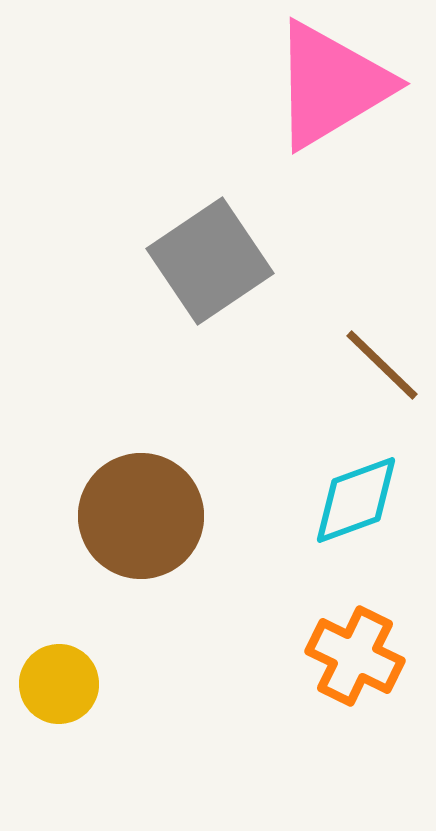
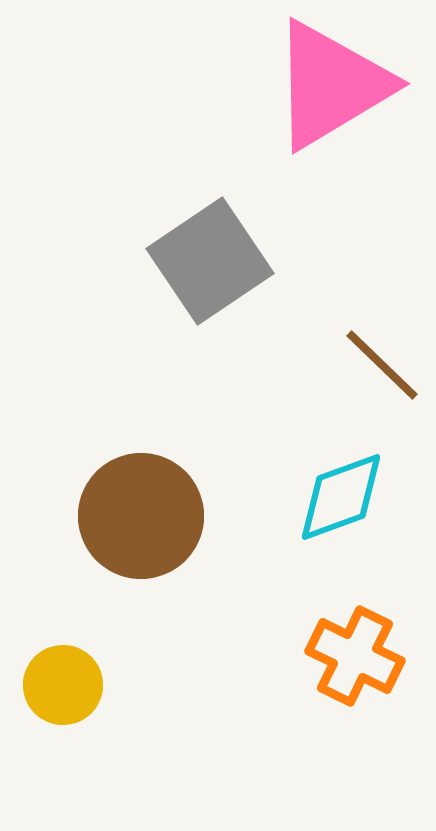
cyan diamond: moved 15 px left, 3 px up
yellow circle: moved 4 px right, 1 px down
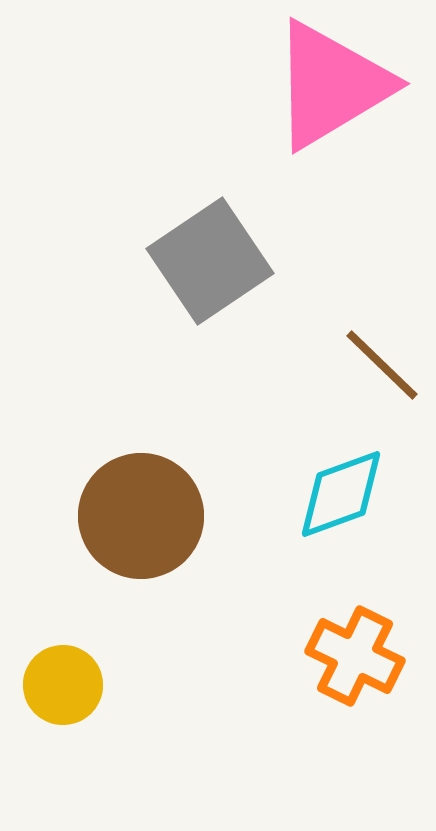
cyan diamond: moved 3 px up
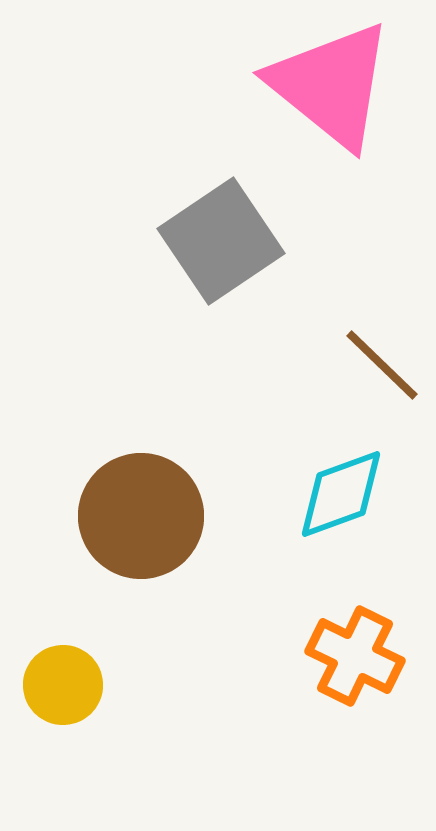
pink triangle: rotated 50 degrees counterclockwise
gray square: moved 11 px right, 20 px up
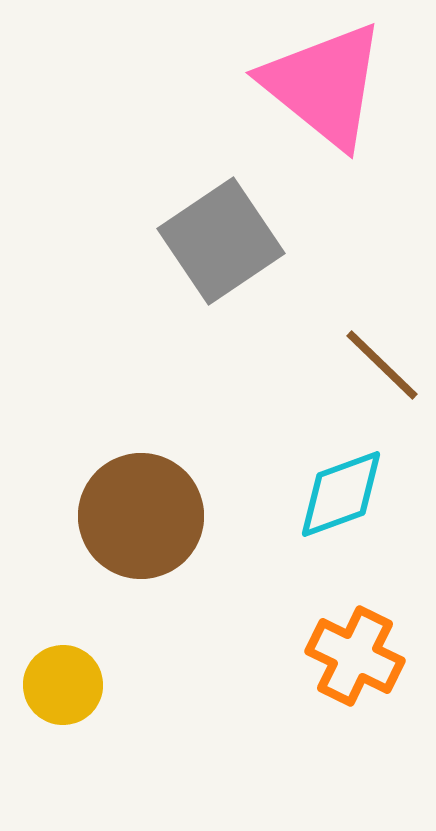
pink triangle: moved 7 px left
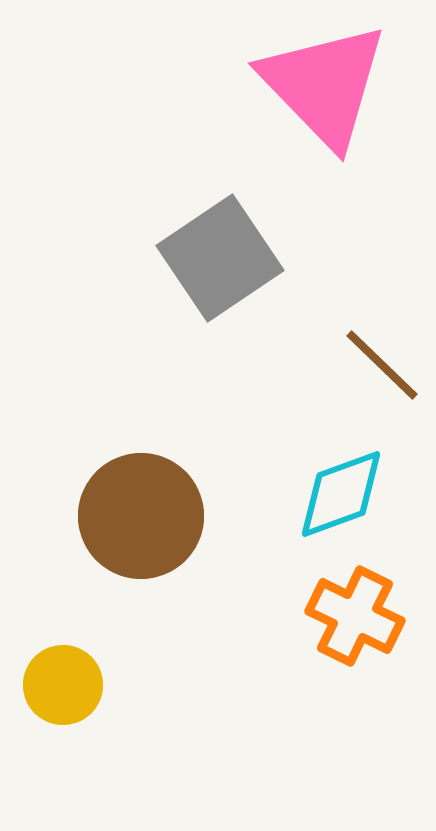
pink triangle: rotated 7 degrees clockwise
gray square: moved 1 px left, 17 px down
orange cross: moved 40 px up
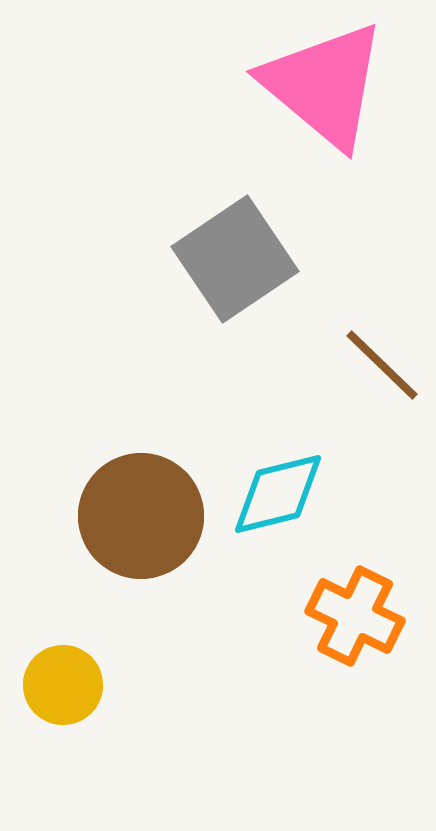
pink triangle: rotated 6 degrees counterclockwise
gray square: moved 15 px right, 1 px down
cyan diamond: moved 63 px left; rotated 6 degrees clockwise
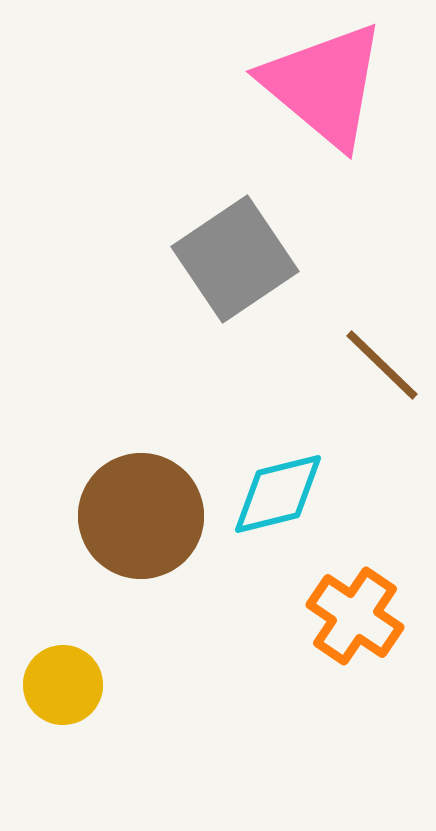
orange cross: rotated 8 degrees clockwise
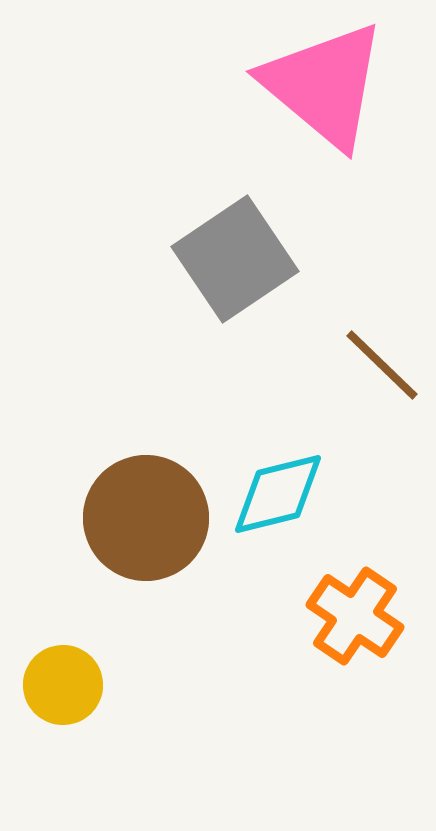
brown circle: moved 5 px right, 2 px down
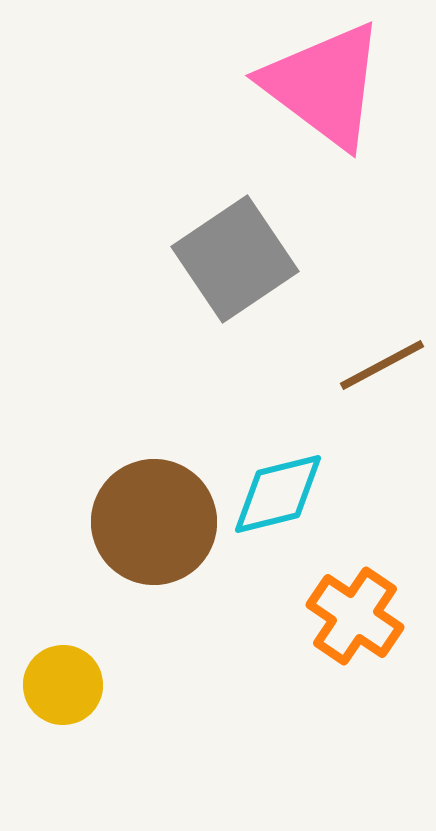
pink triangle: rotated 3 degrees counterclockwise
brown line: rotated 72 degrees counterclockwise
brown circle: moved 8 px right, 4 px down
